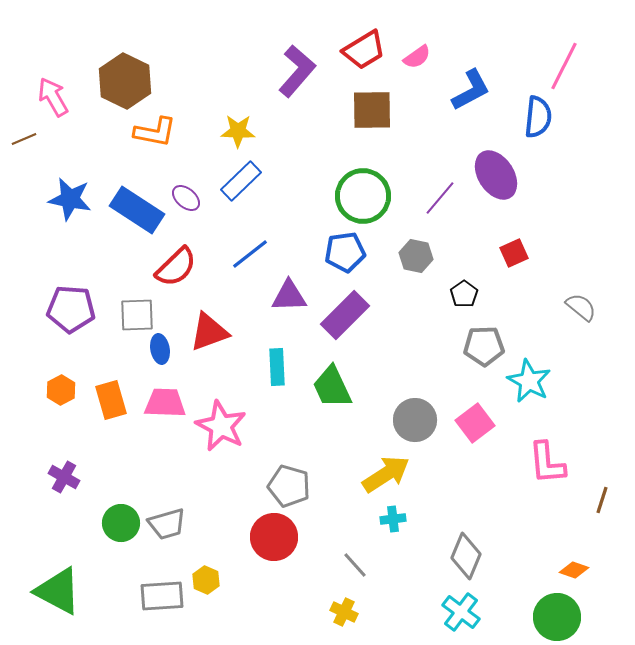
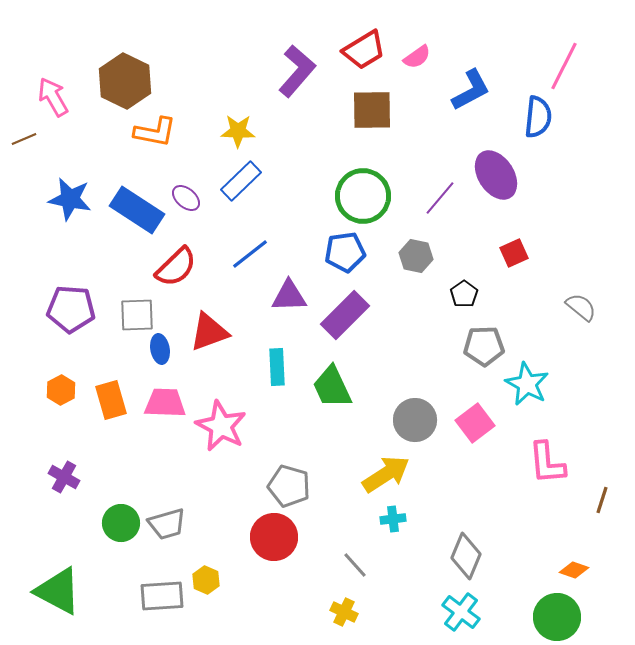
cyan star at (529, 381): moved 2 px left, 3 px down
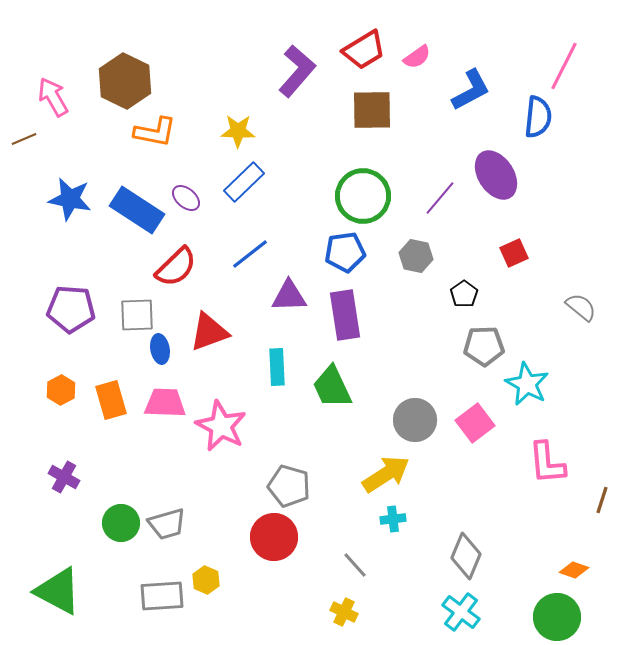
blue rectangle at (241, 181): moved 3 px right, 1 px down
purple rectangle at (345, 315): rotated 54 degrees counterclockwise
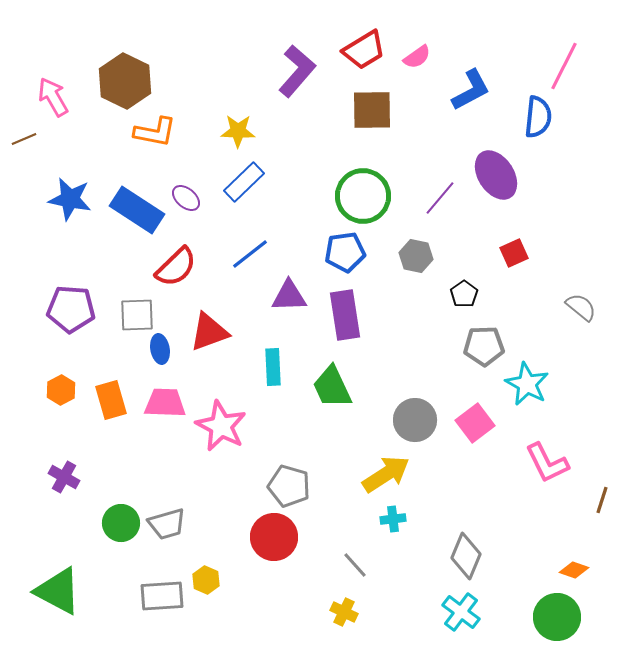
cyan rectangle at (277, 367): moved 4 px left
pink L-shape at (547, 463): rotated 21 degrees counterclockwise
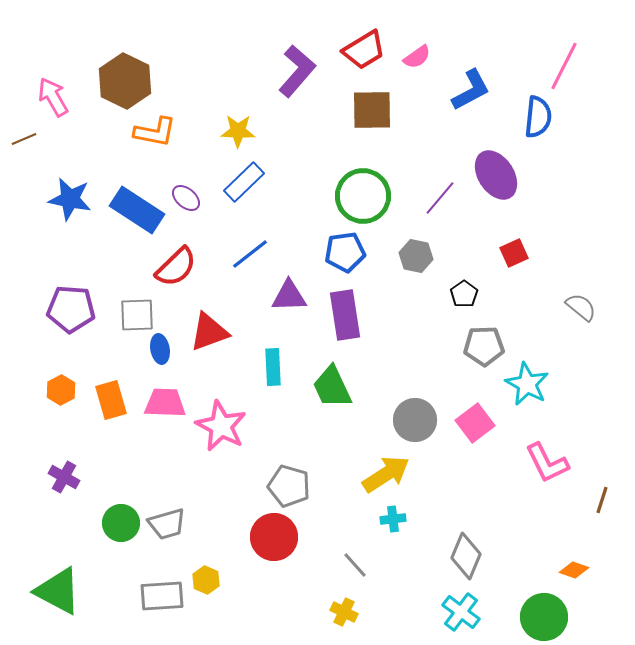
green circle at (557, 617): moved 13 px left
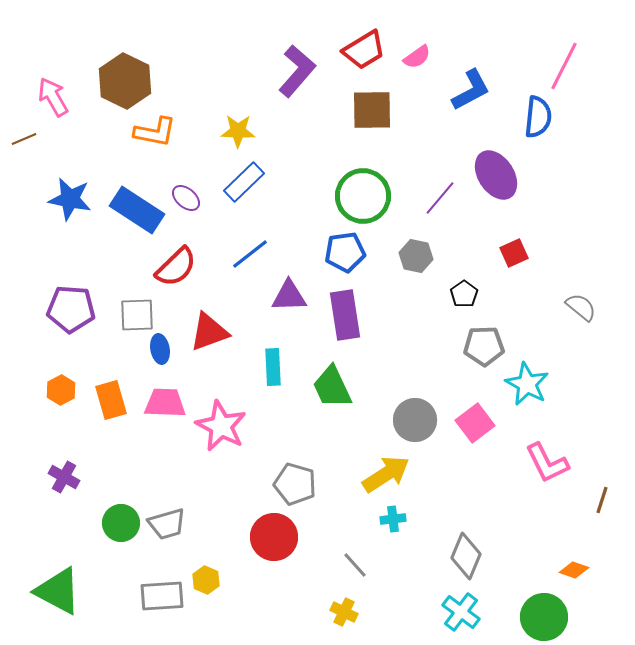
gray pentagon at (289, 486): moved 6 px right, 2 px up
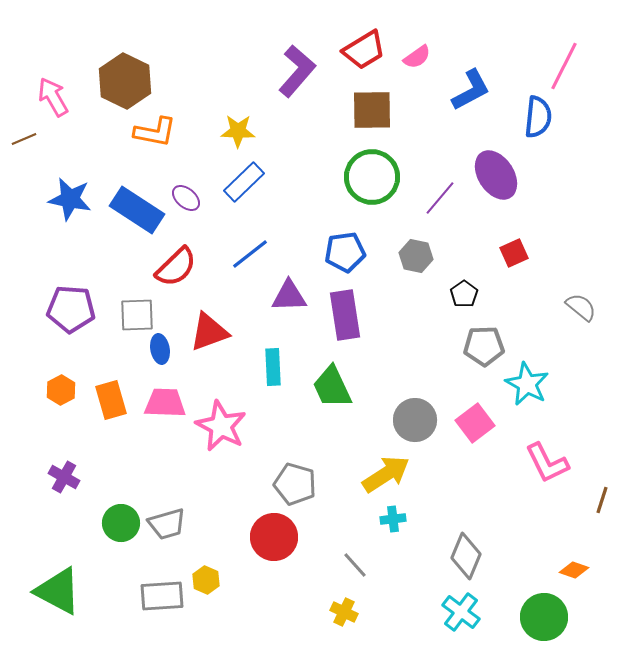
green circle at (363, 196): moved 9 px right, 19 px up
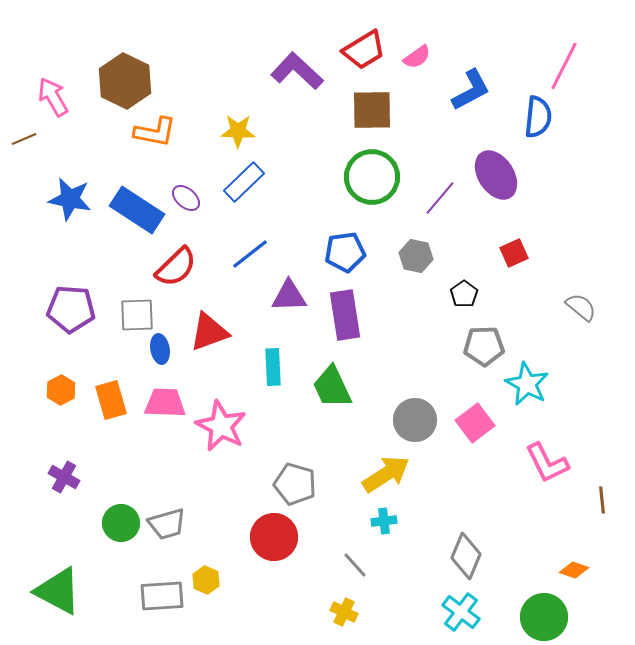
purple L-shape at (297, 71): rotated 88 degrees counterclockwise
brown line at (602, 500): rotated 24 degrees counterclockwise
cyan cross at (393, 519): moved 9 px left, 2 px down
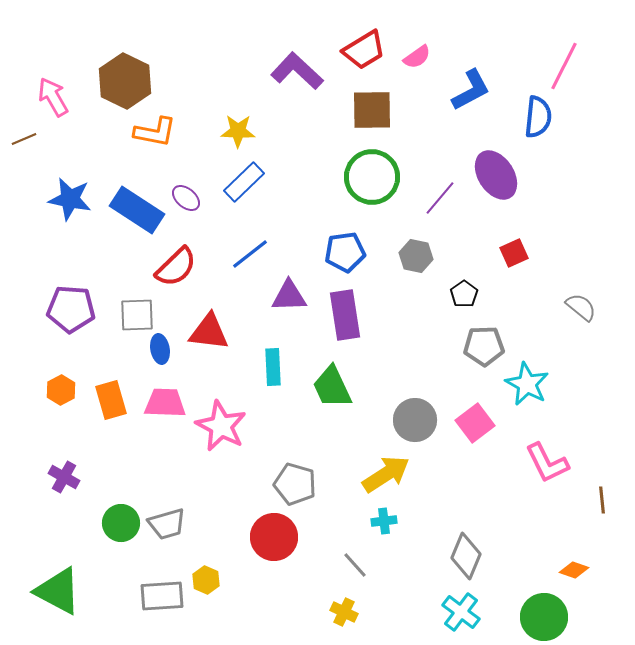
red triangle at (209, 332): rotated 27 degrees clockwise
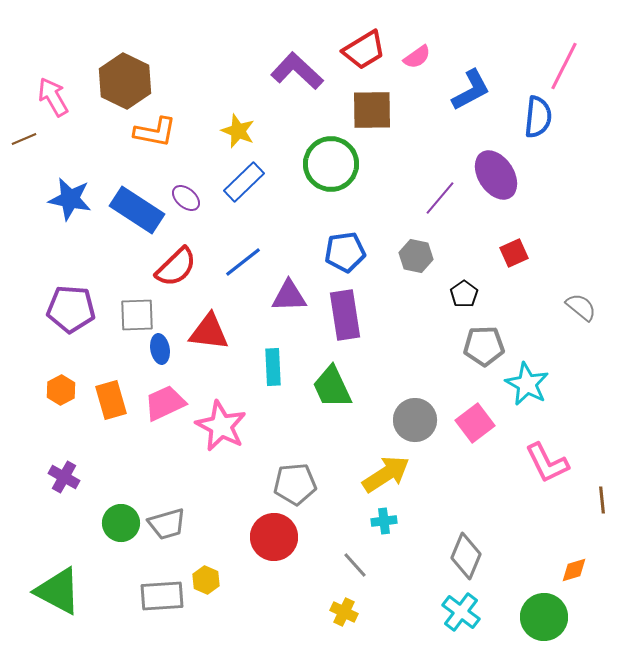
yellow star at (238, 131): rotated 20 degrees clockwise
green circle at (372, 177): moved 41 px left, 13 px up
blue line at (250, 254): moved 7 px left, 8 px down
pink trapezoid at (165, 403): rotated 27 degrees counterclockwise
gray pentagon at (295, 484): rotated 21 degrees counterclockwise
orange diamond at (574, 570): rotated 36 degrees counterclockwise
